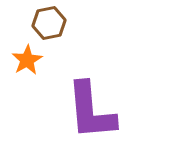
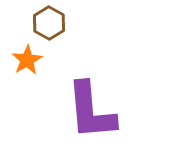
brown hexagon: rotated 20 degrees counterclockwise
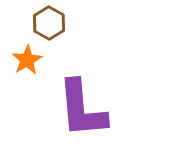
purple L-shape: moved 9 px left, 2 px up
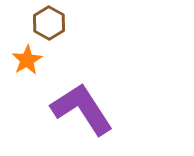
purple L-shape: rotated 152 degrees clockwise
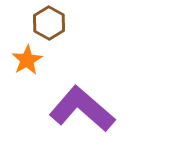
purple L-shape: rotated 16 degrees counterclockwise
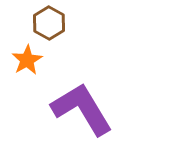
purple L-shape: rotated 18 degrees clockwise
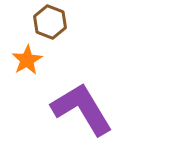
brown hexagon: moved 1 px right, 1 px up; rotated 8 degrees counterclockwise
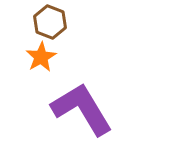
orange star: moved 14 px right, 3 px up
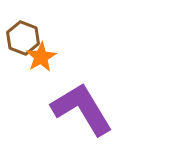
brown hexagon: moved 27 px left, 16 px down
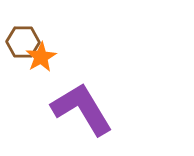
brown hexagon: moved 4 px down; rotated 20 degrees counterclockwise
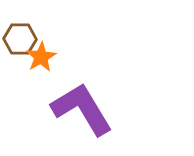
brown hexagon: moved 3 px left, 3 px up
